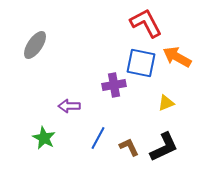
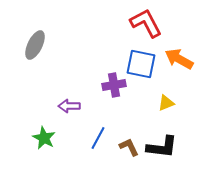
gray ellipse: rotated 8 degrees counterclockwise
orange arrow: moved 2 px right, 2 px down
blue square: moved 1 px down
black L-shape: moved 2 px left; rotated 32 degrees clockwise
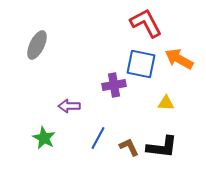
gray ellipse: moved 2 px right
yellow triangle: rotated 24 degrees clockwise
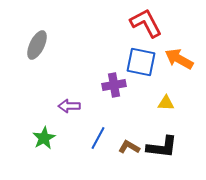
blue square: moved 2 px up
green star: rotated 15 degrees clockwise
brown L-shape: rotated 35 degrees counterclockwise
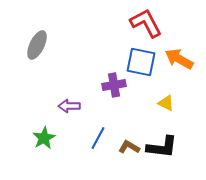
yellow triangle: rotated 24 degrees clockwise
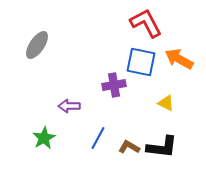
gray ellipse: rotated 8 degrees clockwise
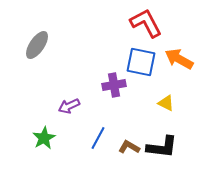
purple arrow: rotated 25 degrees counterclockwise
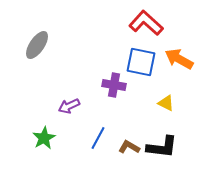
red L-shape: rotated 20 degrees counterclockwise
purple cross: rotated 20 degrees clockwise
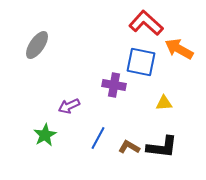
orange arrow: moved 10 px up
yellow triangle: moved 2 px left; rotated 30 degrees counterclockwise
green star: moved 1 px right, 3 px up
